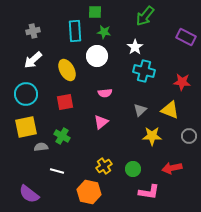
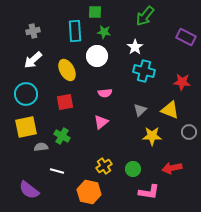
gray circle: moved 4 px up
purple semicircle: moved 4 px up
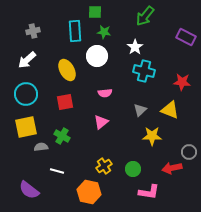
white arrow: moved 6 px left
gray circle: moved 20 px down
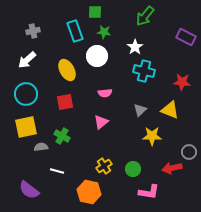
cyan rectangle: rotated 15 degrees counterclockwise
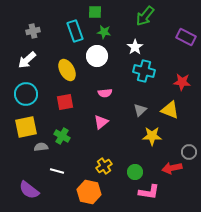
green circle: moved 2 px right, 3 px down
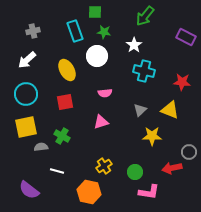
white star: moved 1 px left, 2 px up
pink triangle: rotated 21 degrees clockwise
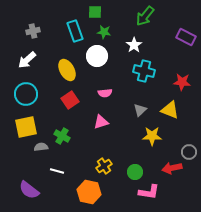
red square: moved 5 px right, 2 px up; rotated 24 degrees counterclockwise
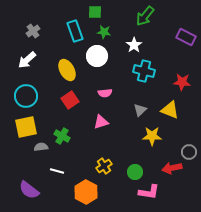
gray cross: rotated 24 degrees counterclockwise
cyan circle: moved 2 px down
orange hexagon: moved 3 px left; rotated 15 degrees clockwise
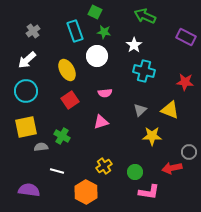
green square: rotated 24 degrees clockwise
green arrow: rotated 75 degrees clockwise
red star: moved 3 px right
cyan circle: moved 5 px up
purple semicircle: rotated 150 degrees clockwise
